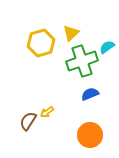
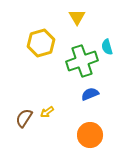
yellow triangle: moved 6 px right, 16 px up; rotated 18 degrees counterclockwise
cyan semicircle: rotated 70 degrees counterclockwise
brown semicircle: moved 4 px left, 3 px up
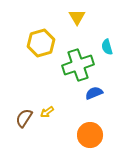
green cross: moved 4 px left, 4 px down
blue semicircle: moved 4 px right, 1 px up
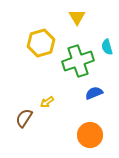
green cross: moved 4 px up
yellow arrow: moved 10 px up
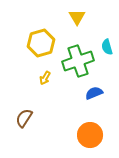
yellow arrow: moved 2 px left, 24 px up; rotated 24 degrees counterclockwise
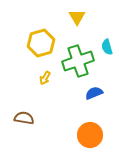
brown semicircle: rotated 66 degrees clockwise
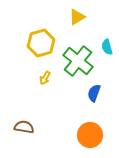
yellow triangle: rotated 30 degrees clockwise
green cross: rotated 32 degrees counterclockwise
blue semicircle: rotated 48 degrees counterclockwise
brown semicircle: moved 9 px down
